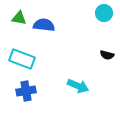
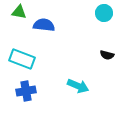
green triangle: moved 6 px up
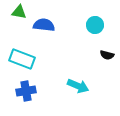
cyan circle: moved 9 px left, 12 px down
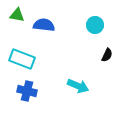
green triangle: moved 2 px left, 3 px down
black semicircle: rotated 80 degrees counterclockwise
blue cross: moved 1 px right; rotated 24 degrees clockwise
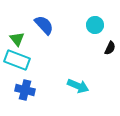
green triangle: moved 24 px down; rotated 42 degrees clockwise
blue semicircle: rotated 40 degrees clockwise
black semicircle: moved 3 px right, 7 px up
cyan rectangle: moved 5 px left, 1 px down
blue cross: moved 2 px left, 1 px up
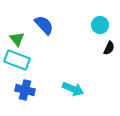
cyan circle: moved 5 px right
black semicircle: moved 1 px left
cyan arrow: moved 5 px left, 3 px down
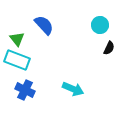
blue cross: rotated 12 degrees clockwise
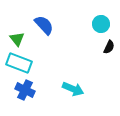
cyan circle: moved 1 px right, 1 px up
black semicircle: moved 1 px up
cyan rectangle: moved 2 px right, 3 px down
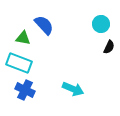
green triangle: moved 6 px right, 1 px up; rotated 42 degrees counterclockwise
